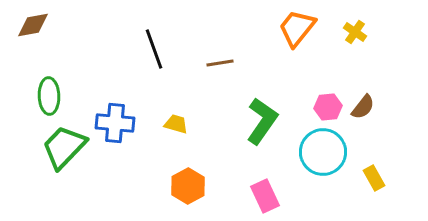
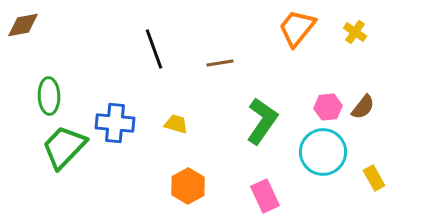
brown diamond: moved 10 px left
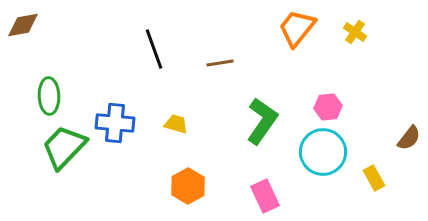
brown semicircle: moved 46 px right, 31 px down
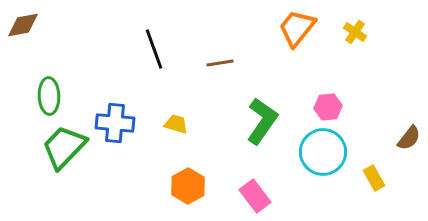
pink rectangle: moved 10 px left; rotated 12 degrees counterclockwise
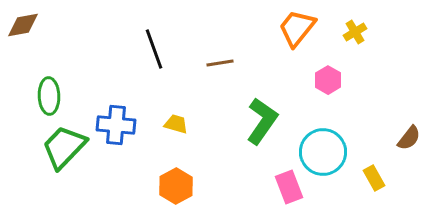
yellow cross: rotated 25 degrees clockwise
pink hexagon: moved 27 px up; rotated 24 degrees counterclockwise
blue cross: moved 1 px right, 2 px down
orange hexagon: moved 12 px left
pink rectangle: moved 34 px right, 9 px up; rotated 16 degrees clockwise
